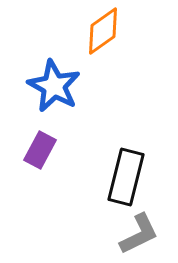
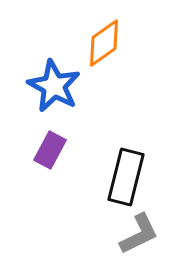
orange diamond: moved 1 px right, 12 px down
purple rectangle: moved 10 px right
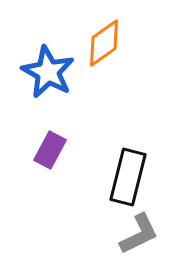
blue star: moved 6 px left, 14 px up
black rectangle: moved 2 px right
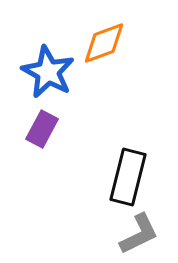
orange diamond: rotated 15 degrees clockwise
purple rectangle: moved 8 px left, 21 px up
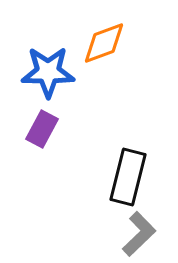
blue star: rotated 28 degrees counterclockwise
gray L-shape: rotated 18 degrees counterclockwise
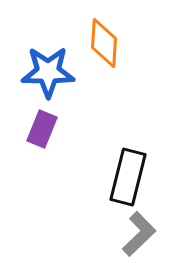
orange diamond: rotated 66 degrees counterclockwise
purple rectangle: rotated 6 degrees counterclockwise
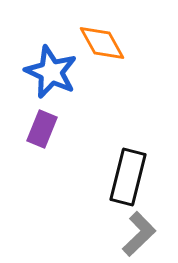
orange diamond: moved 2 px left; rotated 33 degrees counterclockwise
blue star: moved 3 px right; rotated 24 degrees clockwise
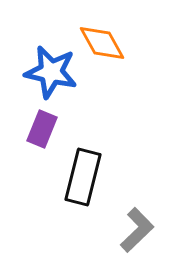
blue star: rotated 12 degrees counterclockwise
black rectangle: moved 45 px left
gray L-shape: moved 2 px left, 4 px up
